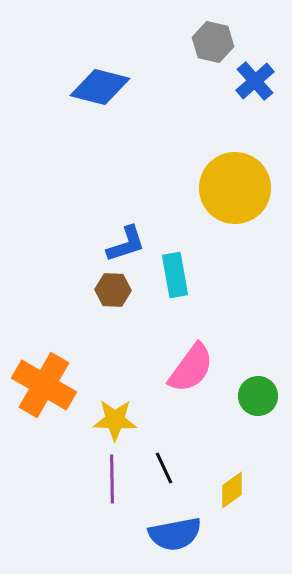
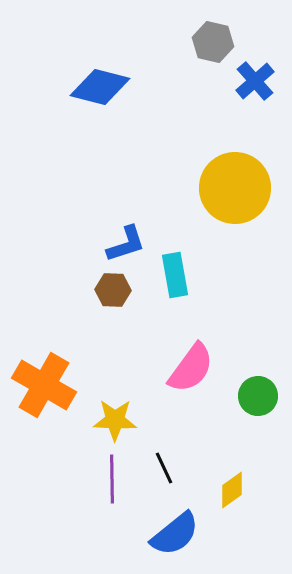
blue semicircle: rotated 28 degrees counterclockwise
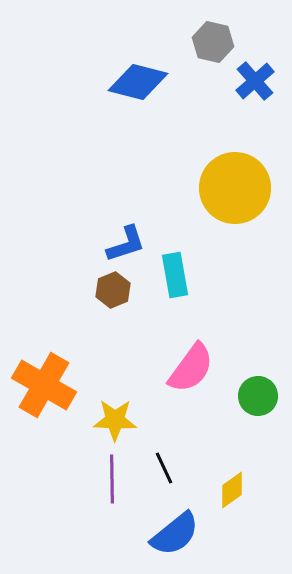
blue diamond: moved 38 px right, 5 px up
brown hexagon: rotated 24 degrees counterclockwise
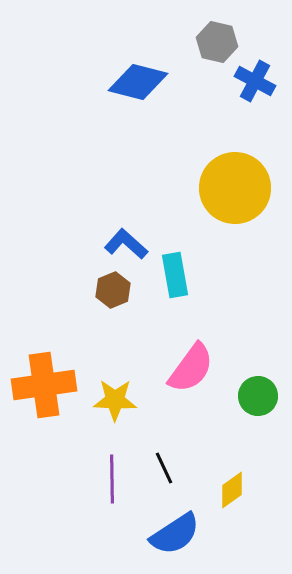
gray hexagon: moved 4 px right
blue cross: rotated 21 degrees counterclockwise
blue L-shape: rotated 120 degrees counterclockwise
orange cross: rotated 38 degrees counterclockwise
yellow star: moved 20 px up
blue semicircle: rotated 6 degrees clockwise
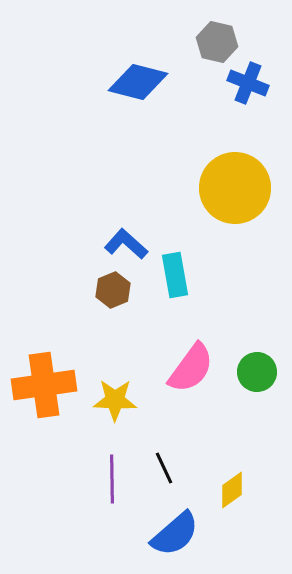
blue cross: moved 7 px left, 2 px down; rotated 6 degrees counterclockwise
green circle: moved 1 px left, 24 px up
blue semicircle: rotated 8 degrees counterclockwise
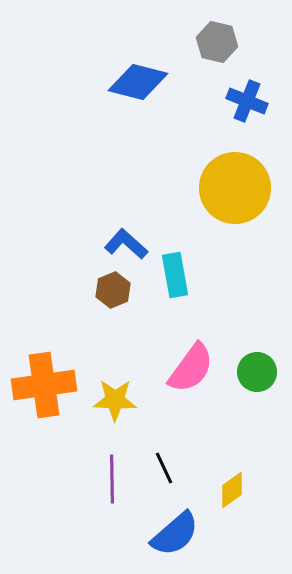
blue cross: moved 1 px left, 18 px down
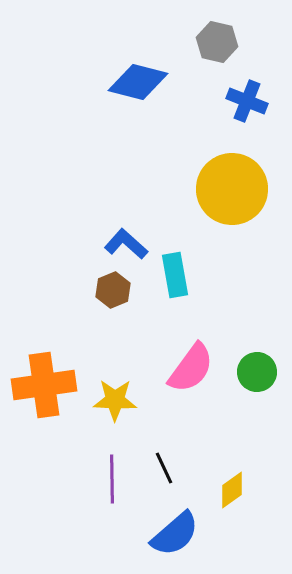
yellow circle: moved 3 px left, 1 px down
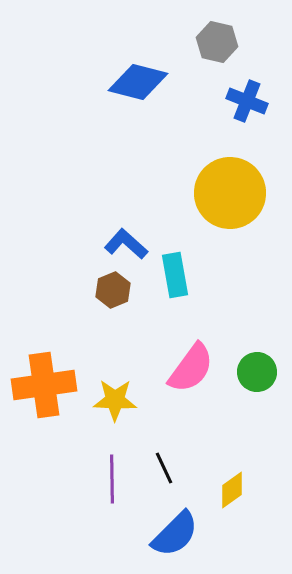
yellow circle: moved 2 px left, 4 px down
blue semicircle: rotated 4 degrees counterclockwise
